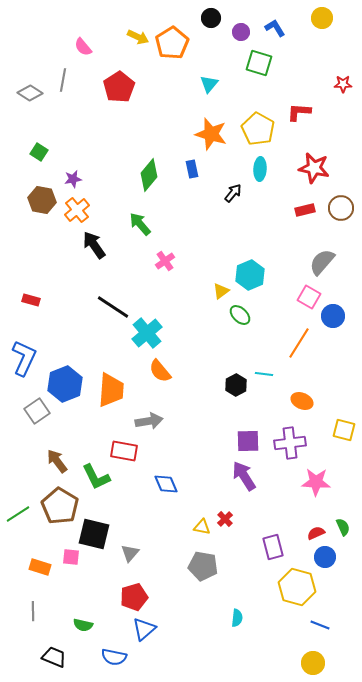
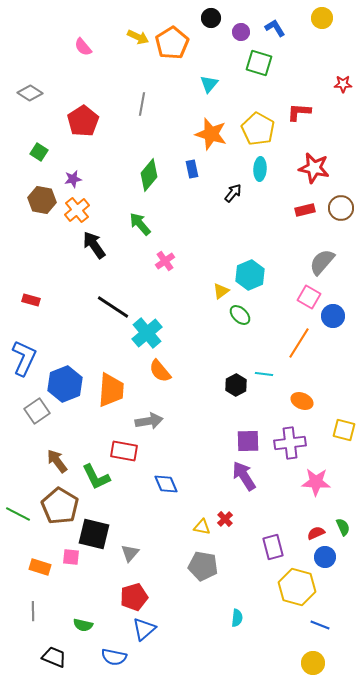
gray line at (63, 80): moved 79 px right, 24 px down
red pentagon at (119, 87): moved 36 px left, 34 px down
green line at (18, 514): rotated 60 degrees clockwise
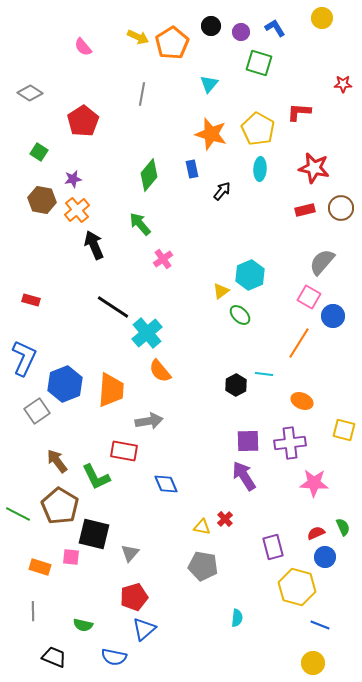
black circle at (211, 18): moved 8 px down
gray line at (142, 104): moved 10 px up
black arrow at (233, 193): moved 11 px left, 2 px up
black arrow at (94, 245): rotated 12 degrees clockwise
pink cross at (165, 261): moved 2 px left, 2 px up
pink star at (316, 482): moved 2 px left, 1 px down
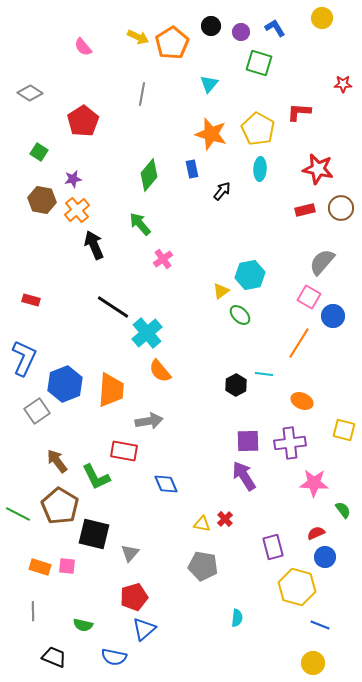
red star at (314, 168): moved 4 px right, 1 px down
cyan hexagon at (250, 275): rotated 12 degrees clockwise
yellow triangle at (202, 527): moved 3 px up
green semicircle at (343, 527): moved 17 px up; rotated 12 degrees counterclockwise
pink square at (71, 557): moved 4 px left, 9 px down
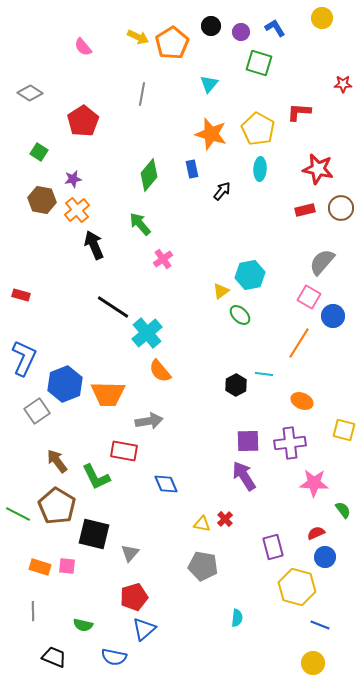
red rectangle at (31, 300): moved 10 px left, 5 px up
orange trapezoid at (111, 390): moved 3 px left, 4 px down; rotated 87 degrees clockwise
brown pentagon at (60, 506): moved 3 px left
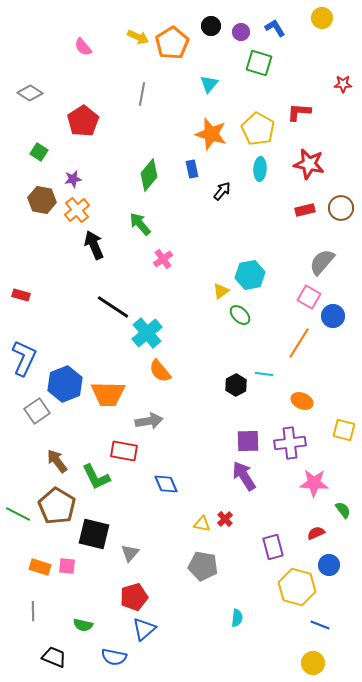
red star at (318, 169): moved 9 px left, 5 px up
blue circle at (325, 557): moved 4 px right, 8 px down
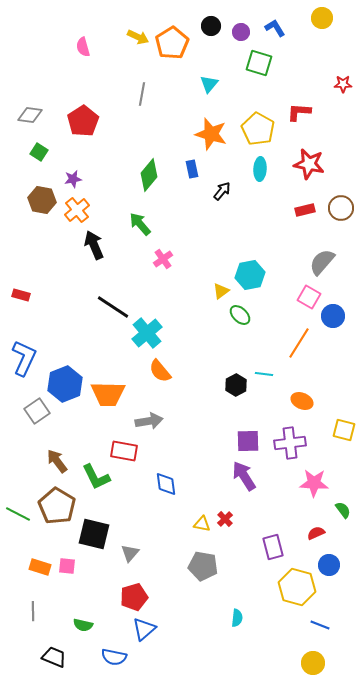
pink semicircle at (83, 47): rotated 24 degrees clockwise
gray diamond at (30, 93): moved 22 px down; rotated 25 degrees counterclockwise
blue diamond at (166, 484): rotated 15 degrees clockwise
